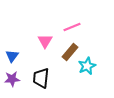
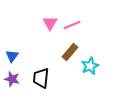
pink line: moved 2 px up
pink triangle: moved 5 px right, 18 px up
cyan star: moved 3 px right
purple star: rotated 21 degrees clockwise
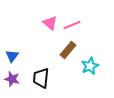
pink triangle: rotated 21 degrees counterclockwise
brown rectangle: moved 2 px left, 2 px up
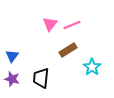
pink triangle: moved 1 px down; rotated 28 degrees clockwise
brown rectangle: rotated 18 degrees clockwise
cyan star: moved 2 px right, 1 px down; rotated 12 degrees counterclockwise
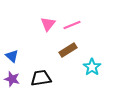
pink triangle: moved 2 px left
blue triangle: rotated 24 degrees counterclockwise
black trapezoid: rotated 75 degrees clockwise
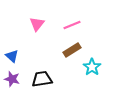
pink triangle: moved 11 px left
brown rectangle: moved 4 px right
black trapezoid: moved 1 px right, 1 px down
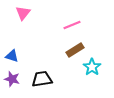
pink triangle: moved 14 px left, 11 px up
brown rectangle: moved 3 px right
blue triangle: rotated 24 degrees counterclockwise
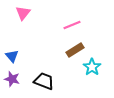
blue triangle: rotated 32 degrees clockwise
black trapezoid: moved 2 px right, 2 px down; rotated 30 degrees clockwise
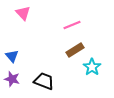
pink triangle: rotated 21 degrees counterclockwise
